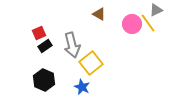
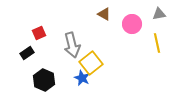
gray triangle: moved 3 px right, 4 px down; rotated 16 degrees clockwise
brown triangle: moved 5 px right
yellow line: moved 9 px right, 20 px down; rotated 24 degrees clockwise
black rectangle: moved 18 px left, 7 px down
blue star: moved 9 px up
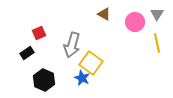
gray triangle: moved 2 px left; rotated 48 degrees counterclockwise
pink circle: moved 3 px right, 2 px up
gray arrow: rotated 30 degrees clockwise
yellow square: rotated 15 degrees counterclockwise
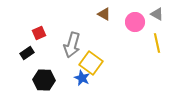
gray triangle: rotated 32 degrees counterclockwise
black hexagon: rotated 20 degrees counterclockwise
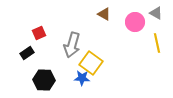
gray triangle: moved 1 px left, 1 px up
blue star: rotated 21 degrees counterclockwise
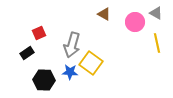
blue star: moved 12 px left, 6 px up
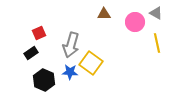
brown triangle: rotated 32 degrees counterclockwise
gray arrow: moved 1 px left
black rectangle: moved 4 px right
black hexagon: rotated 20 degrees clockwise
